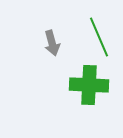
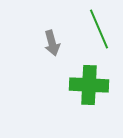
green line: moved 8 px up
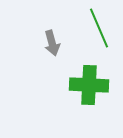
green line: moved 1 px up
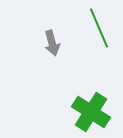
green cross: moved 2 px right, 27 px down; rotated 30 degrees clockwise
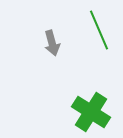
green line: moved 2 px down
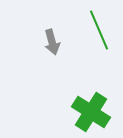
gray arrow: moved 1 px up
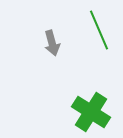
gray arrow: moved 1 px down
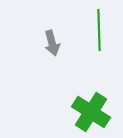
green line: rotated 21 degrees clockwise
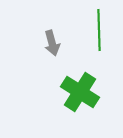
green cross: moved 11 px left, 20 px up
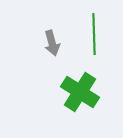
green line: moved 5 px left, 4 px down
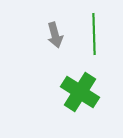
gray arrow: moved 3 px right, 8 px up
